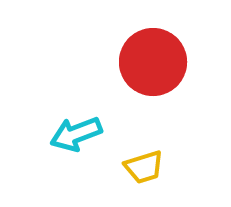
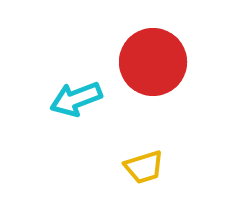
cyan arrow: moved 35 px up
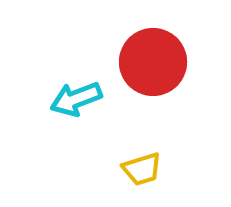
yellow trapezoid: moved 2 px left, 2 px down
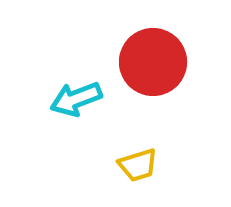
yellow trapezoid: moved 4 px left, 4 px up
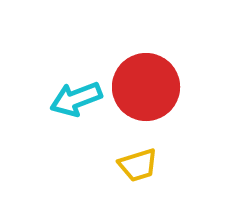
red circle: moved 7 px left, 25 px down
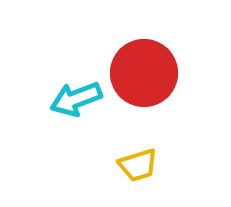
red circle: moved 2 px left, 14 px up
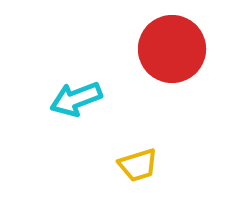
red circle: moved 28 px right, 24 px up
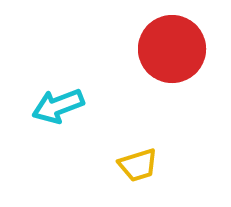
cyan arrow: moved 18 px left, 7 px down
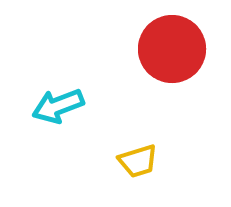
yellow trapezoid: moved 4 px up
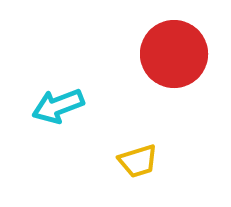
red circle: moved 2 px right, 5 px down
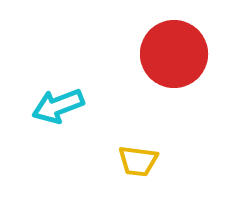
yellow trapezoid: rotated 24 degrees clockwise
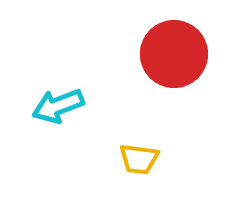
yellow trapezoid: moved 1 px right, 2 px up
